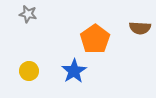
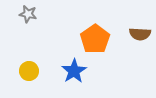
brown semicircle: moved 6 px down
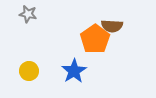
brown semicircle: moved 28 px left, 8 px up
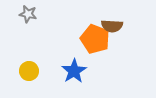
orange pentagon: rotated 16 degrees counterclockwise
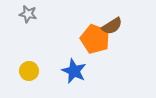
brown semicircle: rotated 35 degrees counterclockwise
blue star: rotated 15 degrees counterclockwise
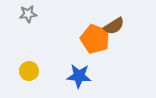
gray star: rotated 18 degrees counterclockwise
brown semicircle: moved 2 px right
blue star: moved 5 px right, 5 px down; rotated 20 degrees counterclockwise
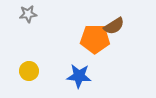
orange pentagon: rotated 20 degrees counterclockwise
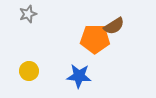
gray star: rotated 12 degrees counterclockwise
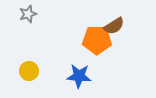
orange pentagon: moved 2 px right, 1 px down
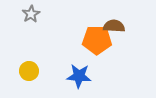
gray star: moved 3 px right; rotated 12 degrees counterclockwise
brown semicircle: rotated 145 degrees counterclockwise
